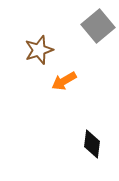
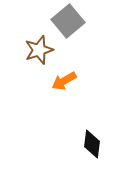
gray square: moved 30 px left, 5 px up
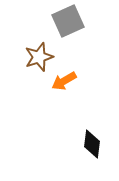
gray square: rotated 16 degrees clockwise
brown star: moved 7 px down
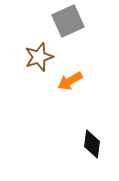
orange arrow: moved 6 px right
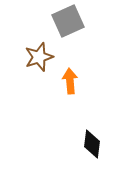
orange arrow: rotated 115 degrees clockwise
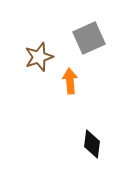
gray square: moved 21 px right, 17 px down
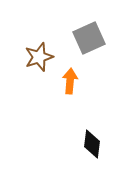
orange arrow: rotated 10 degrees clockwise
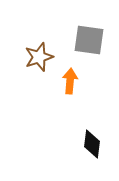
gray square: moved 2 px down; rotated 32 degrees clockwise
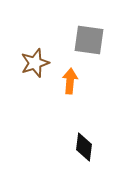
brown star: moved 4 px left, 6 px down
black diamond: moved 8 px left, 3 px down
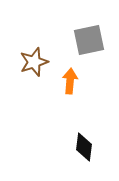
gray square: rotated 20 degrees counterclockwise
brown star: moved 1 px left, 1 px up
